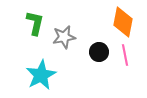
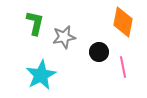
pink line: moved 2 px left, 12 px down
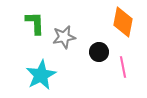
green L-shape: rotated 15 degrees counterclockwise
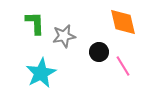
orange diamond: rotated 24 degrees counterclockwise
gray star: moved 1 px up
pink line: moved 1 px up; rotated 20 degrees counterclockwise
cyan star: moved 2 px up
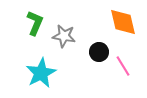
green L-shape: rotated 25 degrees clockwise
gray star: rotated 20 degrees clockwise
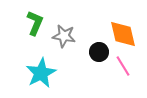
orange diamond: moved 12 px down
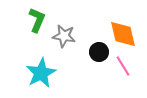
green L-shape: moved 2 px right, 3 px up
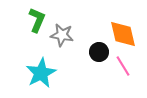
gray star: moved 2 px left, 1 px up
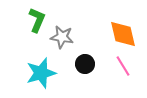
gray star: moved 2 px down
black circle: moved 14 px left, 12 px down
cyan star: rotated 12 degrees clockwise
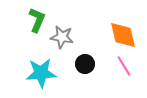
orange diamond: moved 1 px down
pink line: moved 1 px right
cyan star: rotated 12 degrees clockwise
